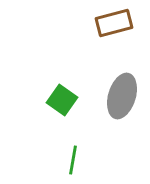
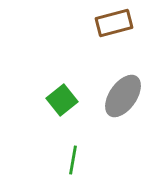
gray ellipse: moved 1 px right; rotated 18 degrees clockwise
green square: rotated 16 degrees clockwise
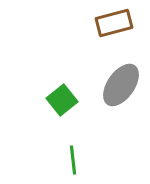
gray ellipse: moved 2 px left, 11 px up
green line: rotated 16 degrees counterclockwise
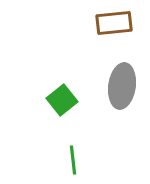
brown rectangle: rotated 9 degrees clockwise
gray ellipse: moved 1 px right, 1 px down; rotated 27 degrees counterclockwise
